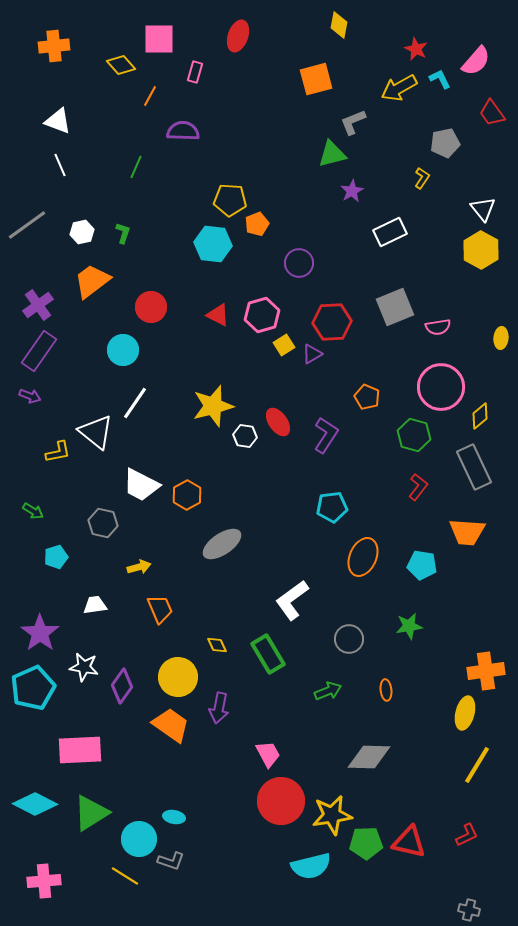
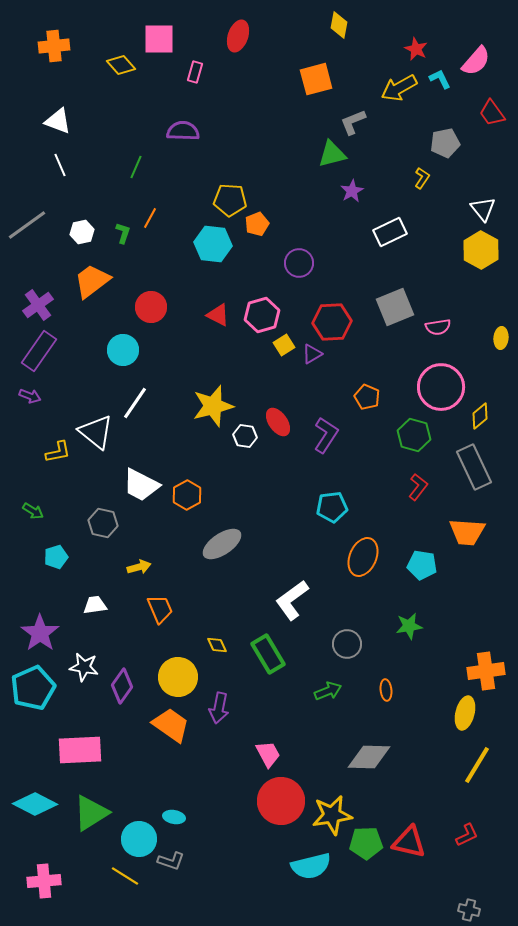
orange line at (150, 96): moved 122 px down
gray circle at (349, 639): moved 2 px left, 5 px down
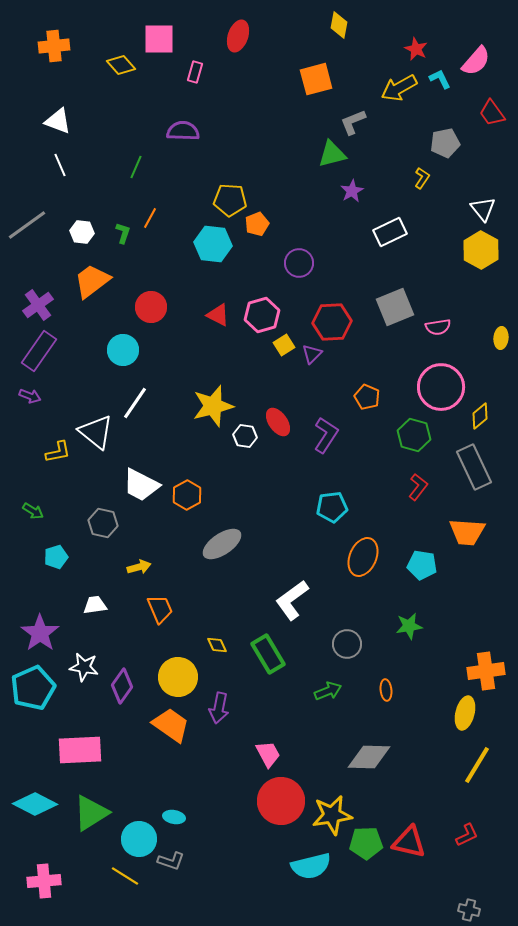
white hexagon at (82, 232): rotated 20 degrees clockwise
purple triangle at (312, 354): rotated 15 degrees counterclockwise
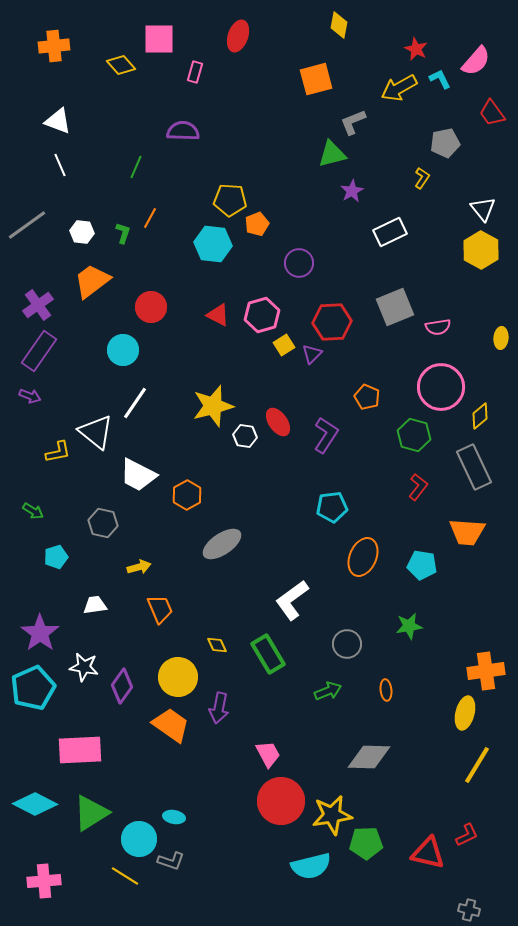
white trapezoid at (141, 485): moved 3 px left, 10 px up
red triangle at (409, 842): moved 19 px right, 11 px down
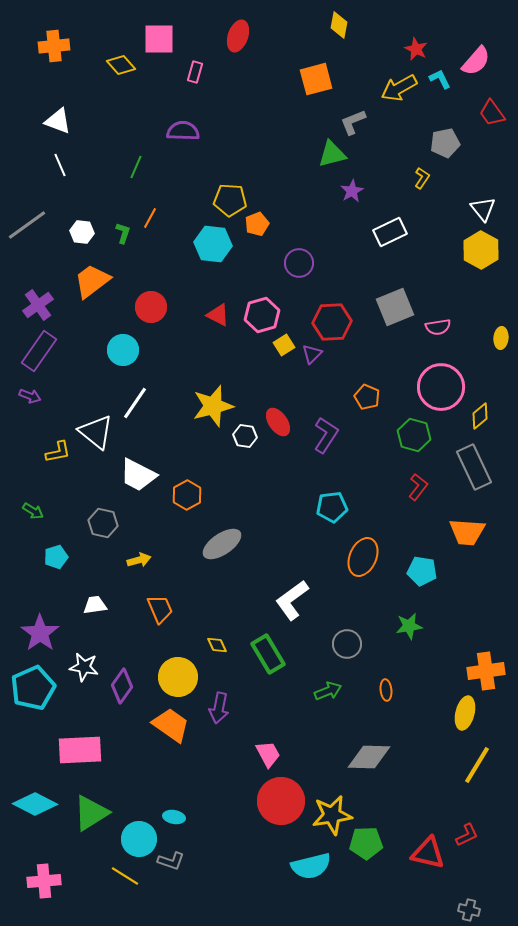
cyan pentagon at (422, 565): moved 6 px down
yellow arrow at (139, 567): moved 7 px up
